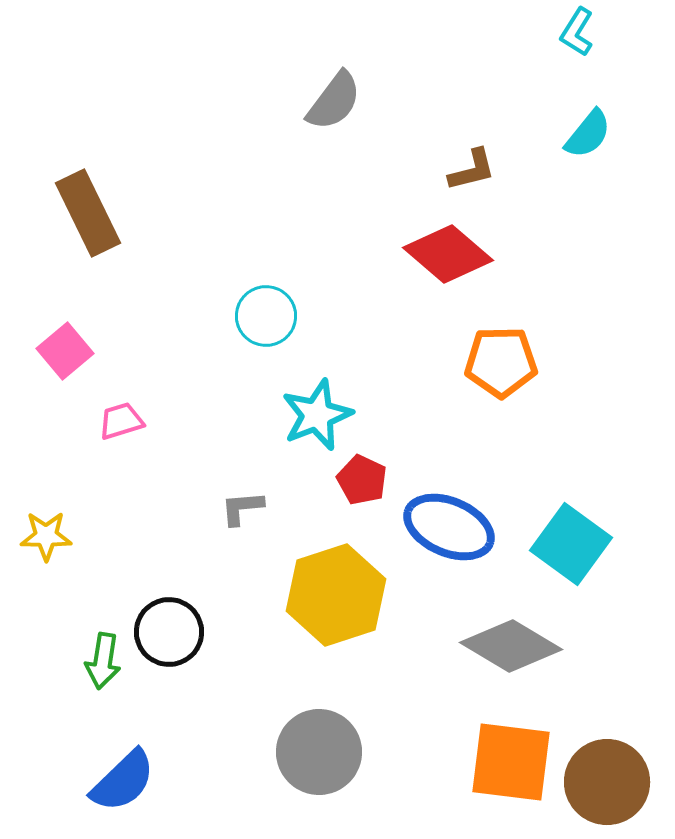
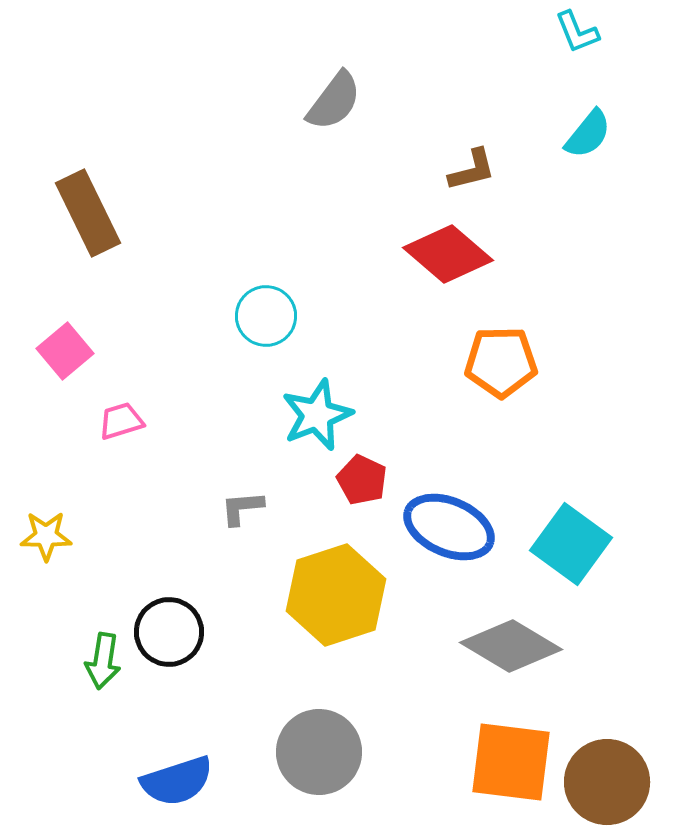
cyan L-shape: rotated 54 degrees counterclockwise
blue semicircle: moved 54 px right; rotated 26 degrees clockwise
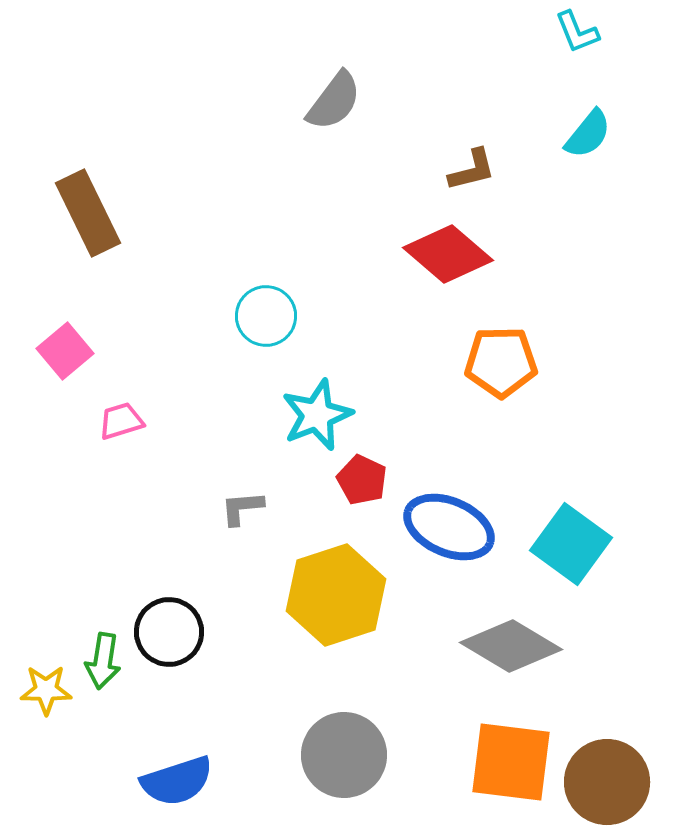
yellow star: moved 154 px down
gray circle: moved 25 px right, 3 px down
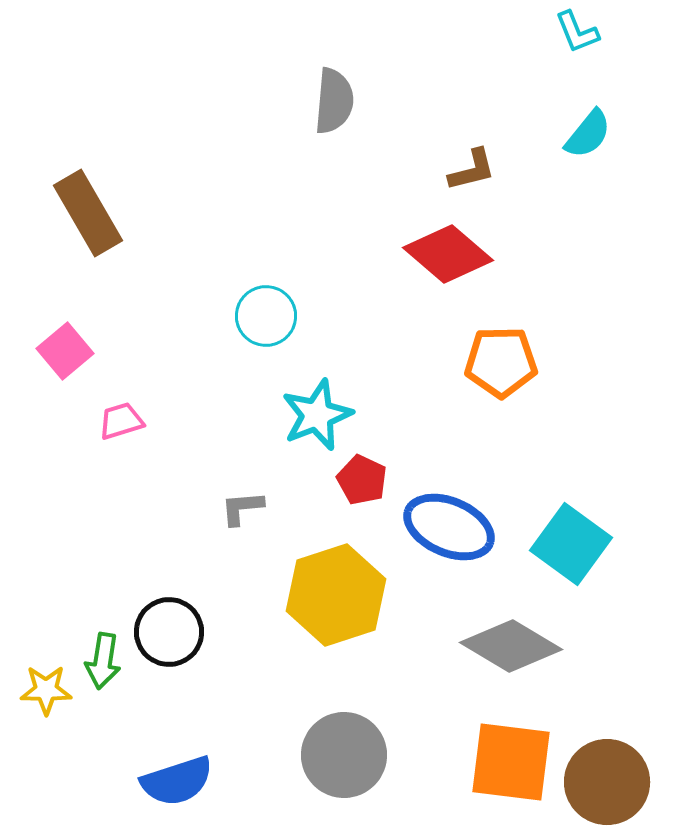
gray semicircle: rotated 32 degrees counterclockwise
brown rectangle: rotated 4 degrees counterclockwise
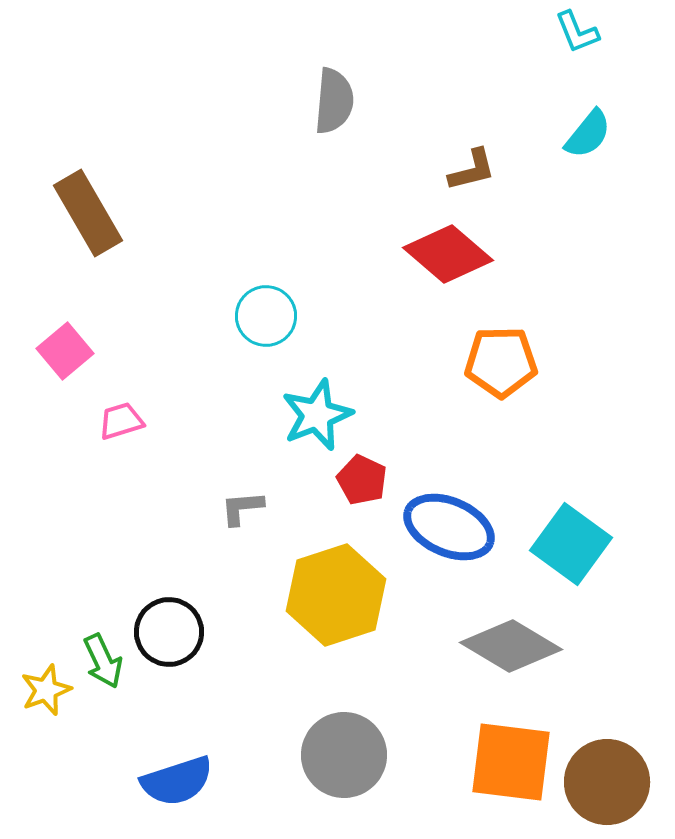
green arrow: rotated 34 degrees counterclockwise
yellow star: rotated 21 degrees counterclockwise
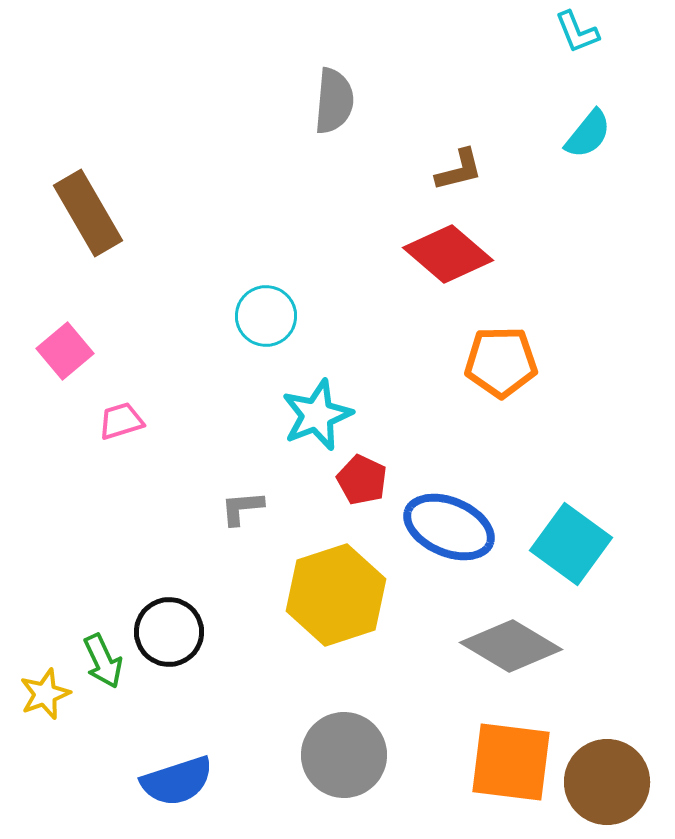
brown L-shape: moved 13 px left
yellow star: moved 1 px left, 4 px down
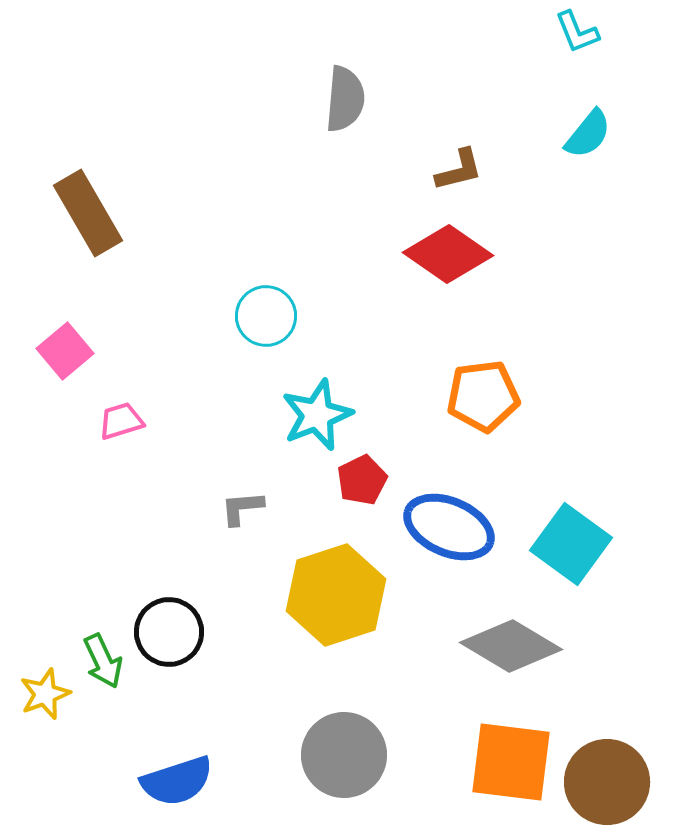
gray semicircle: moved 11 px right, 2 px up
red diamond: rotated 6 degrees counterclockwise
orange pentagon: moved 18 px left, 34 px down; rotated 6 degrees counterclockwise
red pentagon: rotated 21 degrees clockwise
